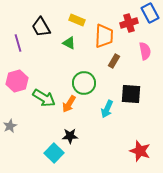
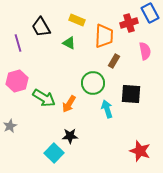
green circle: moved 9 px right
cyan arrow: rotated 138 degrees clockwise
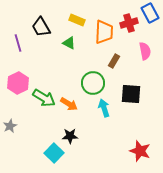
orange trapezoid: moved 4 px up
pink hexagon: moved 1 px right, 2 px down; rotated 10 degrees counterclockwise
orange arrow: rotated 90 degrees counterclockwise
cyan arrow: moved 3 px left, 1 px up
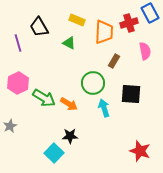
black trapezoid: moved 2 px left
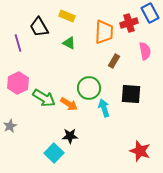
yellow rectangle: moved 10 px left, 4 px up
green circle: moved 4 px left, 5 px down
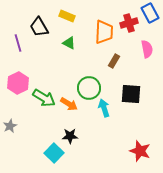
pink semicircle: moved 2 px right, 2 px up
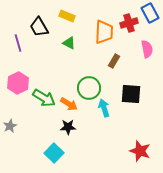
black star: moved 2 px left, 9 px up
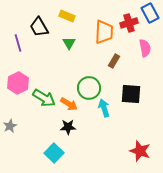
green triangle: rotated 32 degrees clockwise
pink semicircle: moved 2 px left, 1 px up
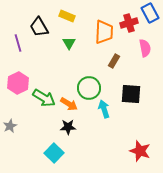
cyan arrow: moved 1 px down
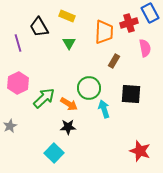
green arrow: rotated 75 degrees counterclockwise
